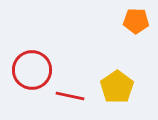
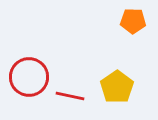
orange pentagon: moved 3 px left
red circle: moved 3 px left, 7 px down
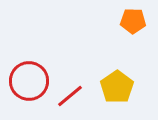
red circle: moved 4 px down
red line: rotated 52 degrees counterclockwise
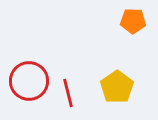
red line: moved 2 px left, 3 px up; rotated 64 degrees counterclockwise
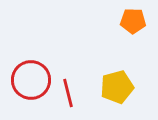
red circle: moved 2 px right, 1 px up
yellow pentagon: rotated 20 degrees clockwise
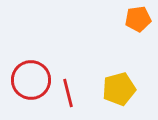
orange pentagon: moved 5 px right, 2 px up; rotated 10 degrees counterclockwise
yellow pentagon: moved 2 px right, 2 px down
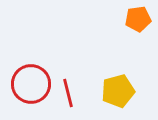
red circle: moved 4 px down
yellow pentagon: moved 1 px left, 2 px down
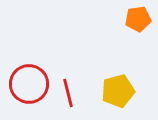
red circle: moved 2 px left
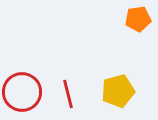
red circle: moved 7 px left, 8 px down
red line: moved 1 px down
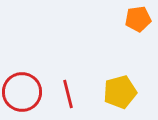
yellow pentagon: moved 2 px right, 1 px down
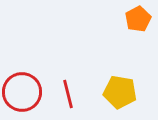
orange pentagon: rotated 20 degrees counterclockwise
yellow pentagon: rotated 24 degrees clockwise
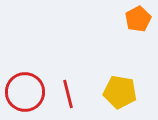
red circle: moved 3 px right
